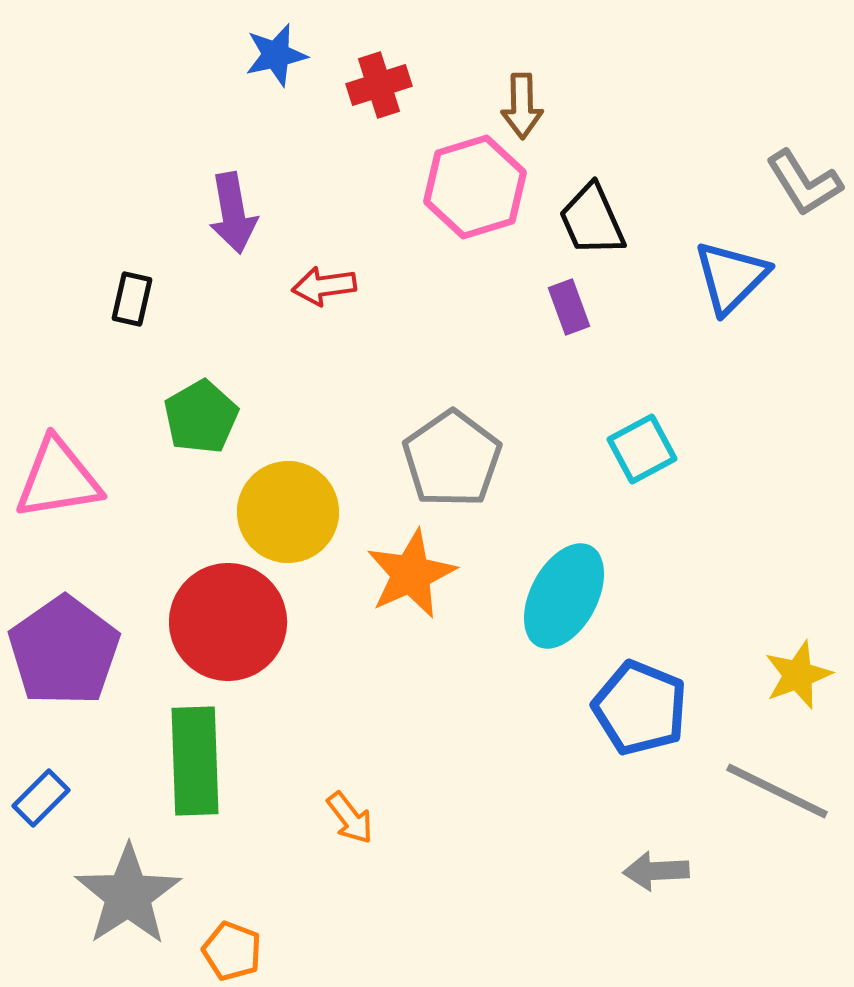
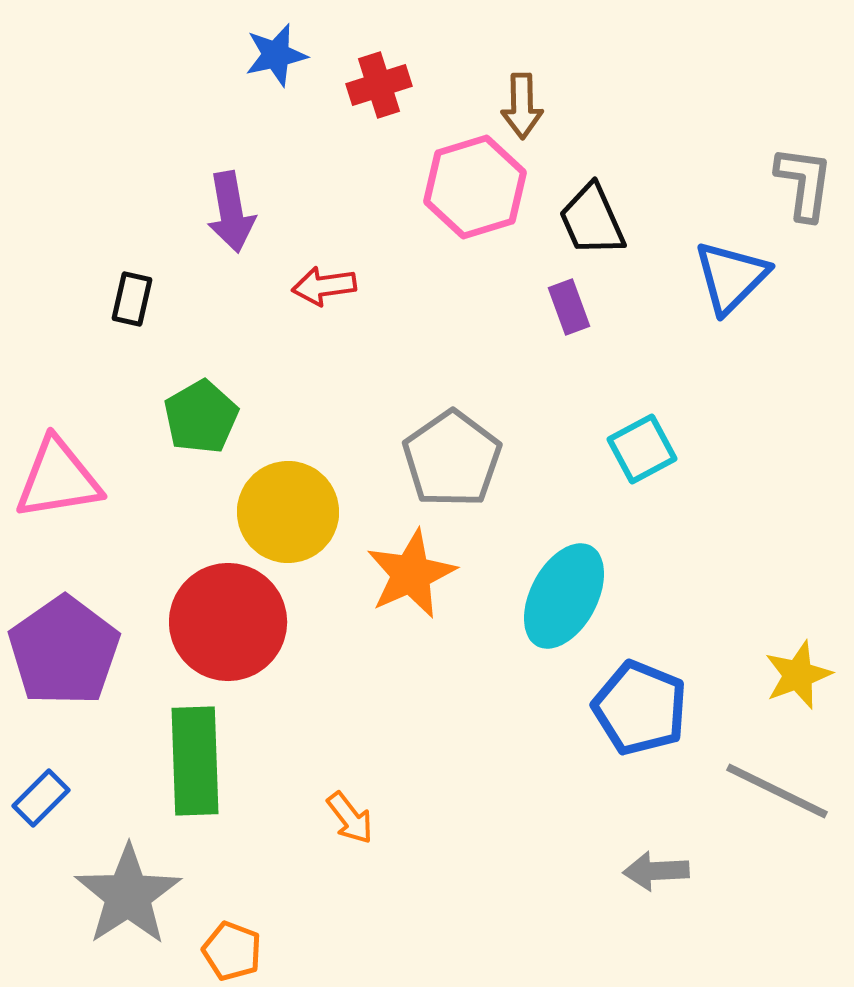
gray L-shape: rotated 140 degrees counterclockwise
purple arrow: moved 2 px left, 1 px up
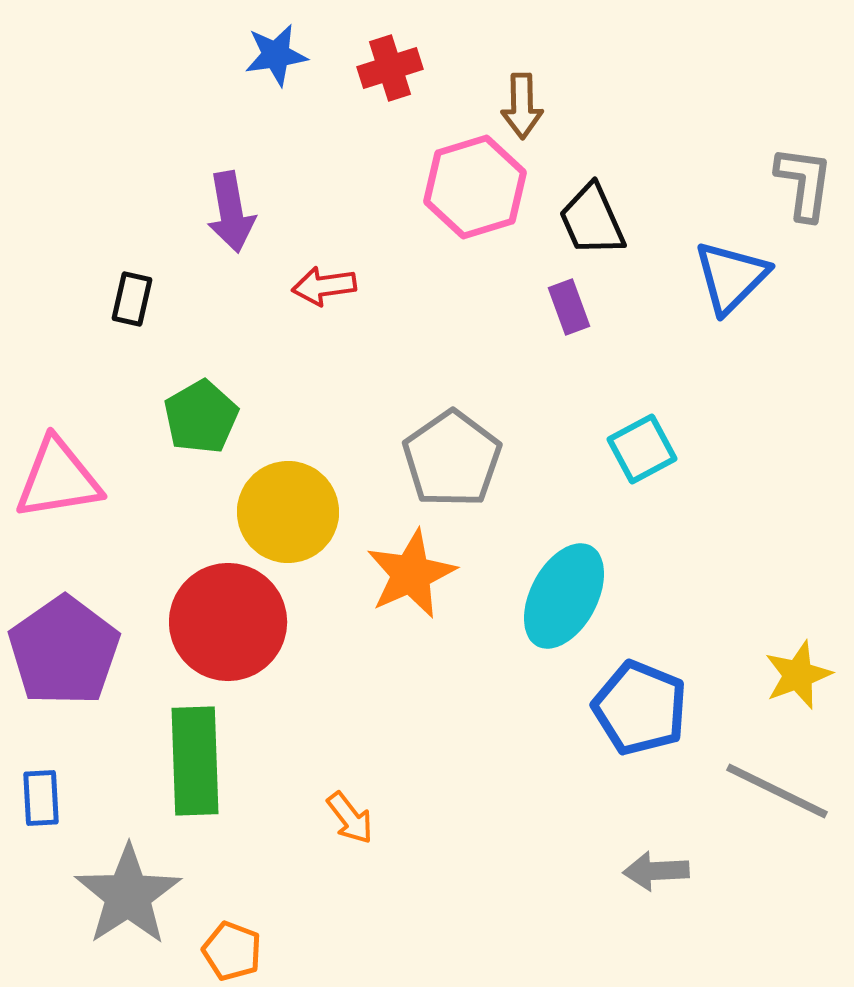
blue star: rotated 4 degrees clockwise
red cross: moved 11 px right, 17 px up
blue rectangle: rotated 48 degrees counterclockwise
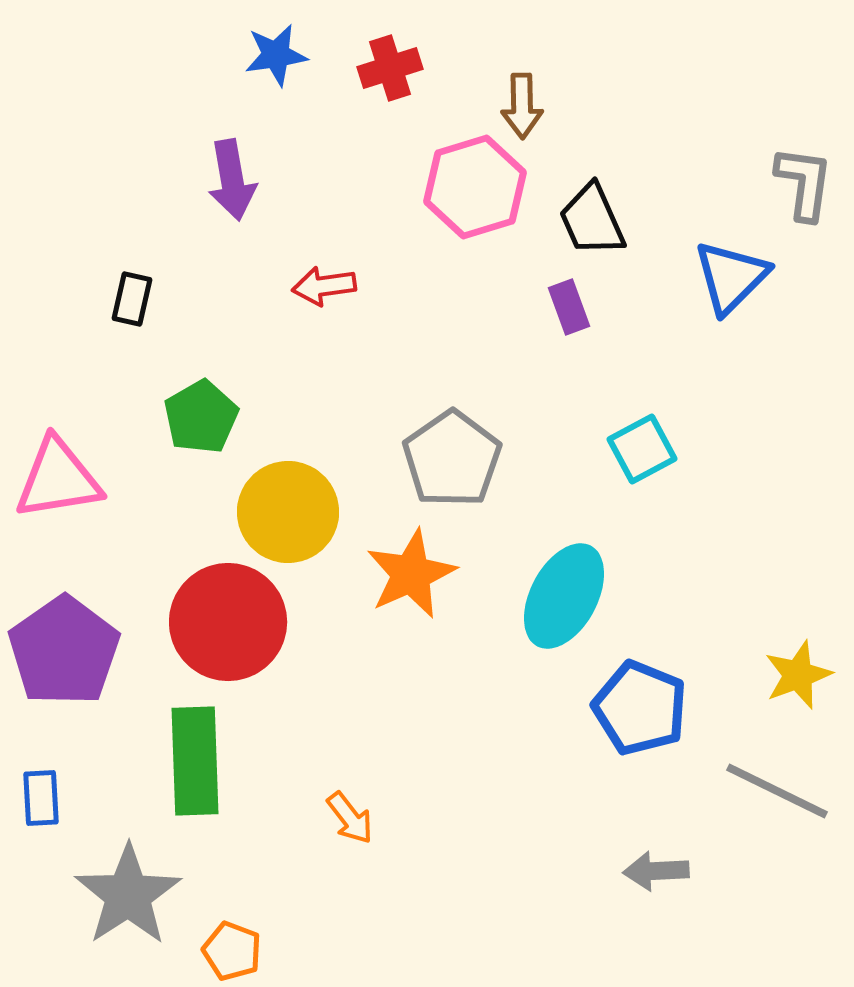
purple arrow: moved 1 px right, 32 px up
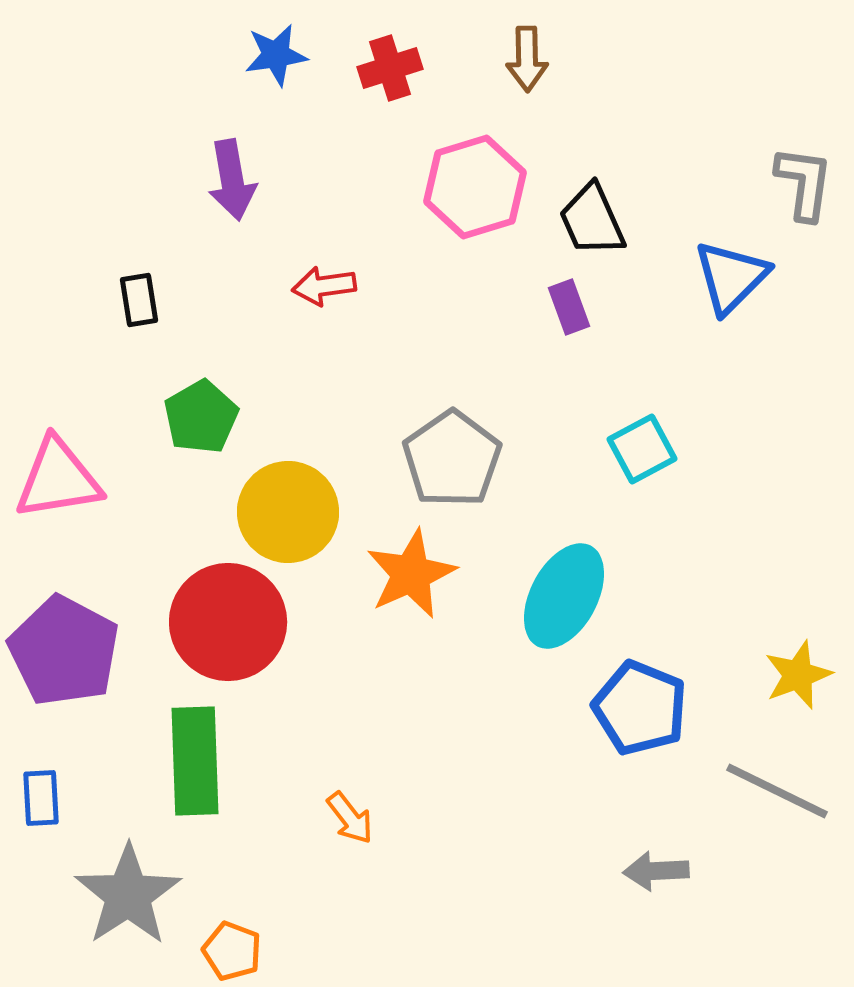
brown arrow: moved 5 px right, 47 px up
black rectangle: moved 7 px right, 1 px down; rotated 22 degrees counterclockwise
purple pentagon: rotated 9 degrees counterclockwise
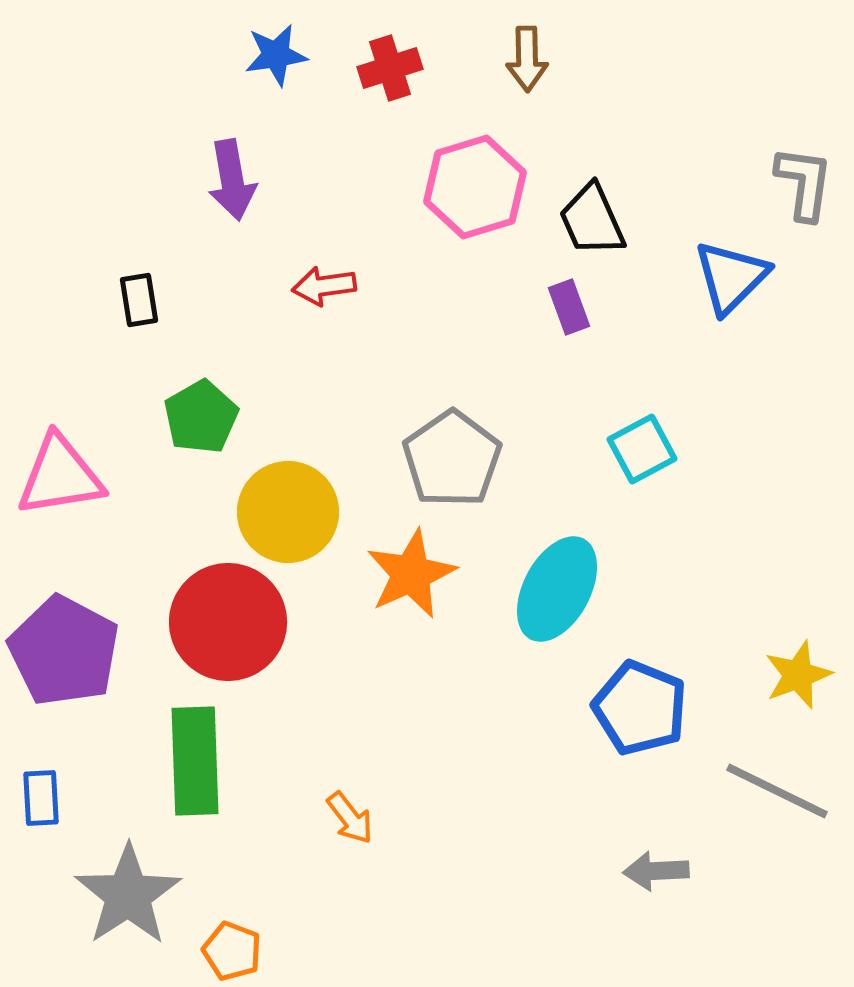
pink triangle: moved 2 px right, 3 px up
cyan ellipse: moved 7 px left, 7 px up
